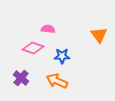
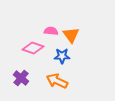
pink semicircle: moved 3 px right, 2 px down
orange triangle: moved 28 px left
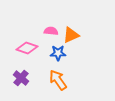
orange triangle: rotated 42 degrees clockwise
pink diamond: moved 6 px left
blue star: moved 4 px left, 3 px up
orange arrow: moved 1 px right, 1 px up; rotated 30 degrees clockwise
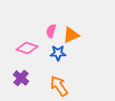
pink semicircle: rotated 80 degrees counterclockwise
orange arrow: moved 1 px right, 6 px down
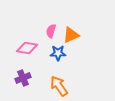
pink diamond: rotated 10 degrees counterclockwise
purple cross: moved 2 px right; rotated 28 degrees clockwise
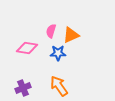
purple cross: moved 10 px down
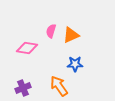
blue star: moved 17 px right, 11 px down
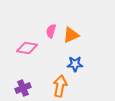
orange arrow: moved 1 px right; rotated 45 degrees clockwise
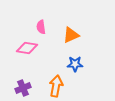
pink semicircle: moved 10 px left, 4 px up; rotated 24 degrees counterclockwise
orange arrow: moved 4 px left
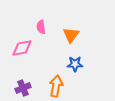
orange triangle: rotated 30 degrees counterclockwise
pink diamond: moved 5 px left; rotated 20 degrees counterclockwise
